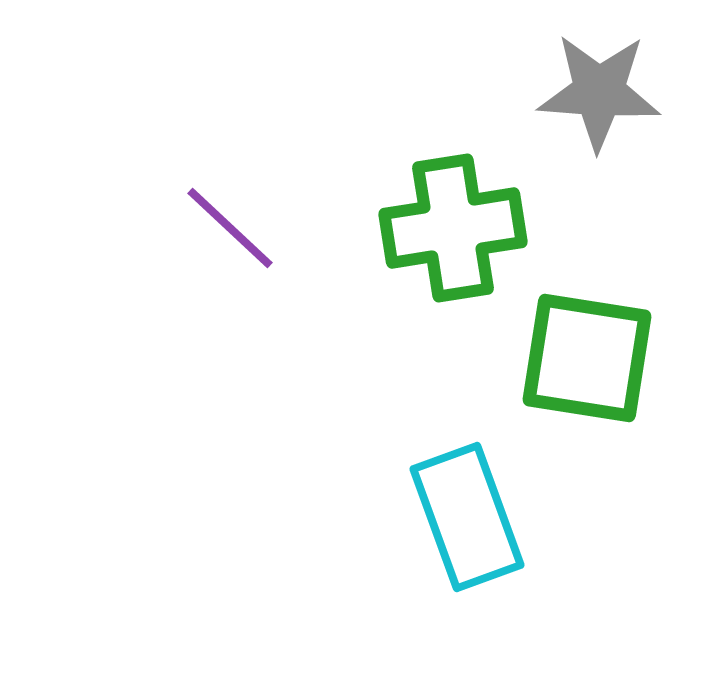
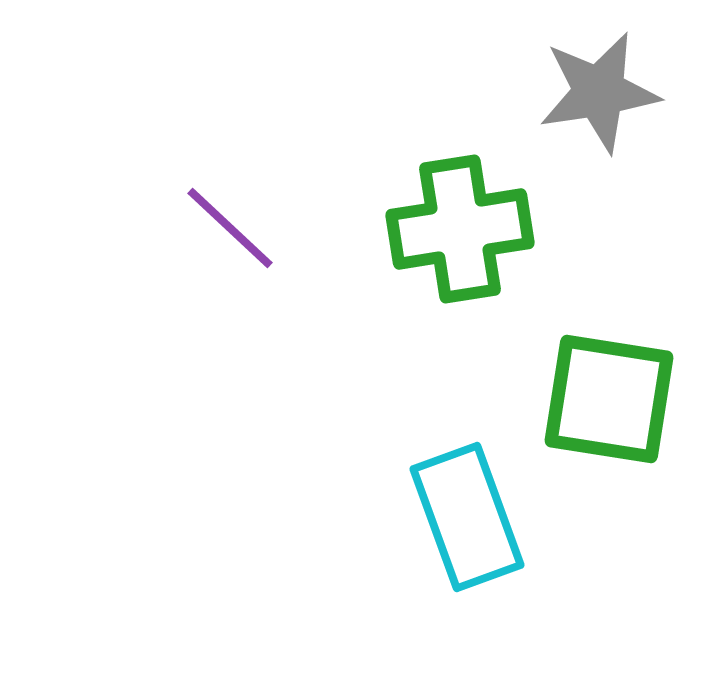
gray star: rotated 13 degrees counterclockwise
green cross: moved 7 px right, 1 px down
green square: moved 22 px right, 41 px down
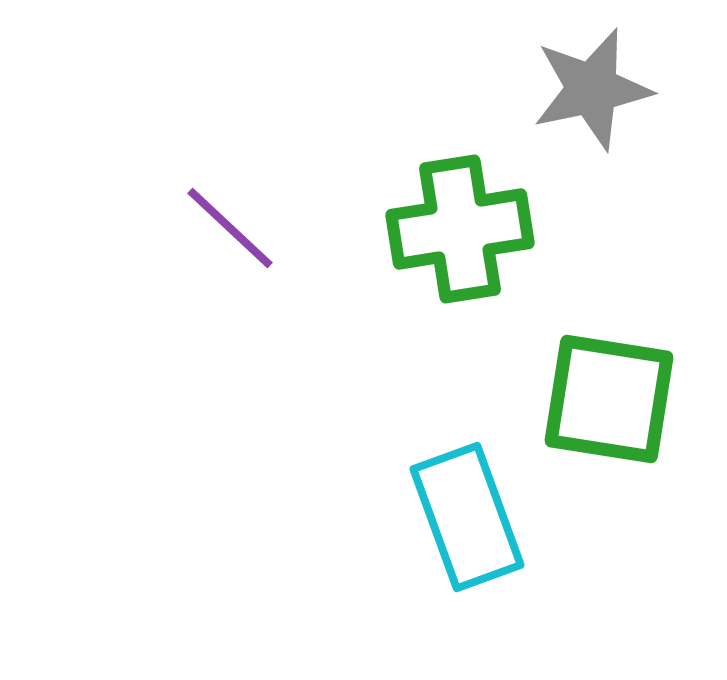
gray star: moved 7 px left, 3 px up; rotated 3 degrees counterclockwise
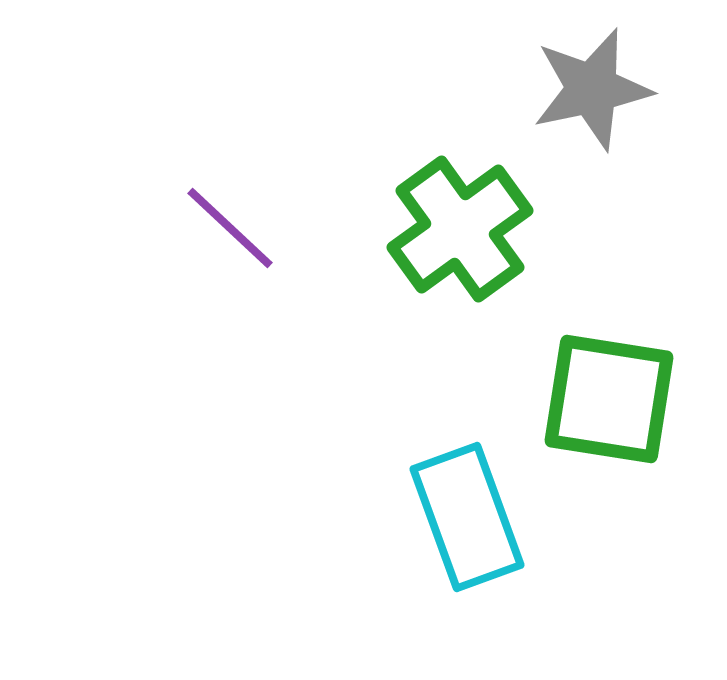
green cross: rotated 27 degrees counterclockwise
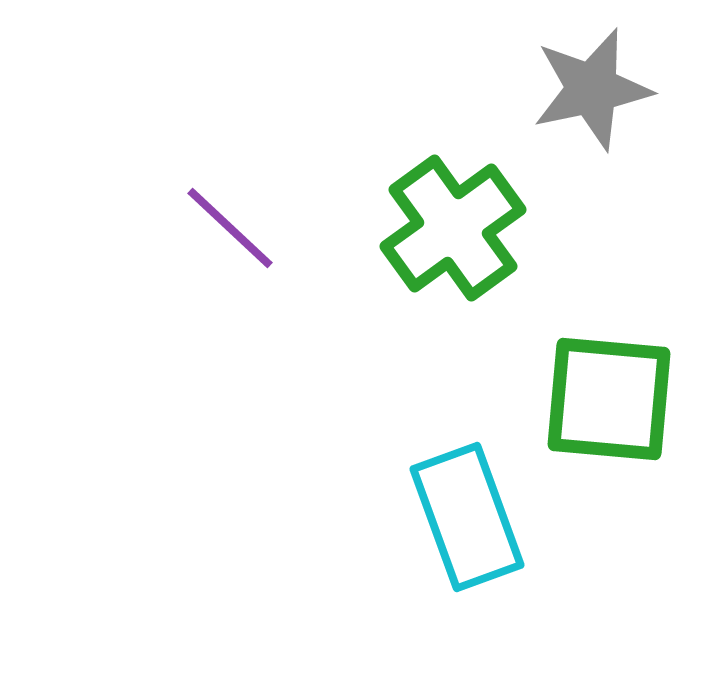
green cross: moved 7 px left, 1 px up
green square: rotated 4 degrees counterclockwise
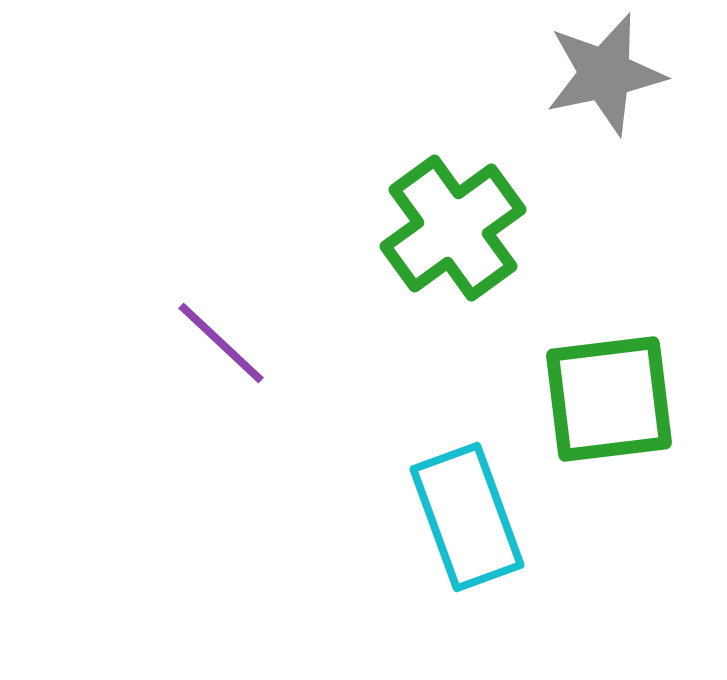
gray star: moved 13 px right, 15 px up
purple line: moved 9 px left, 115 px down
green square: rotated 12 degrees counterclockwise
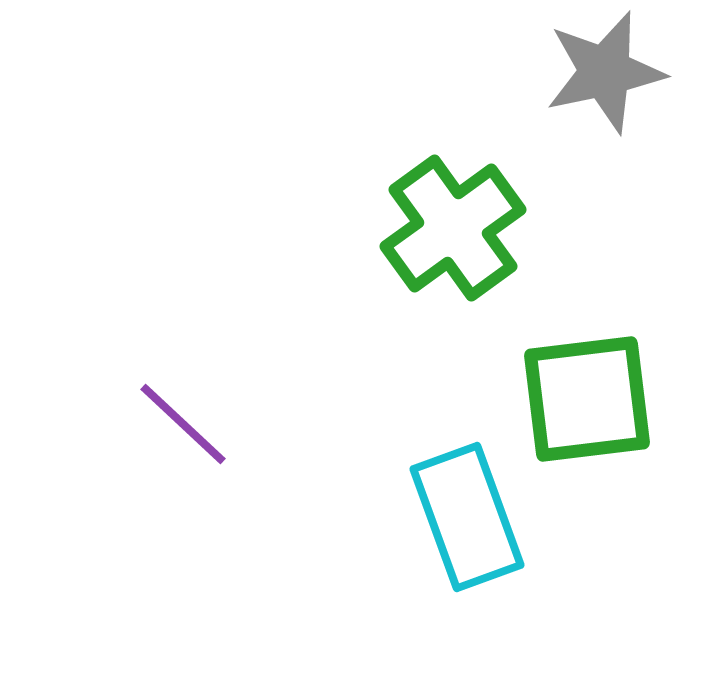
gray star: moved 2 px up
purple line: moved 38 px left, 81 px down
green square: moved 22 px left
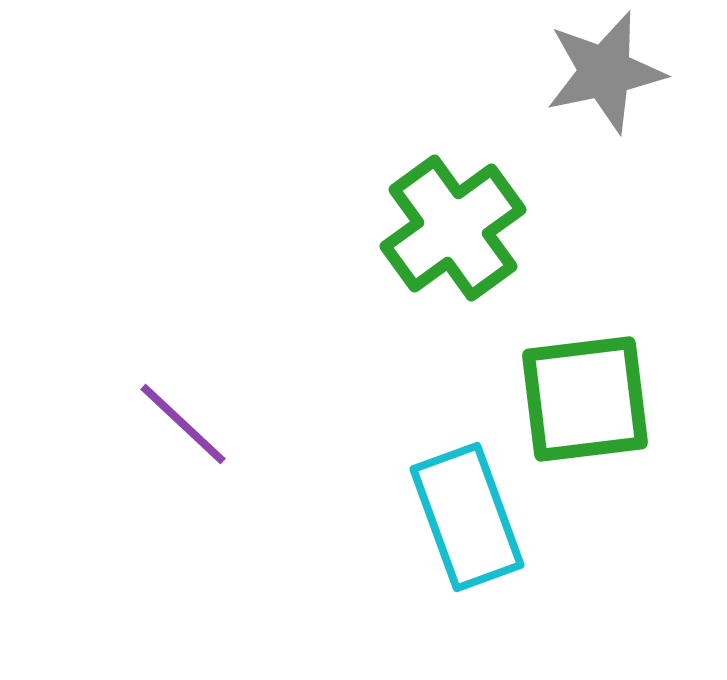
green square: moved 2 px left
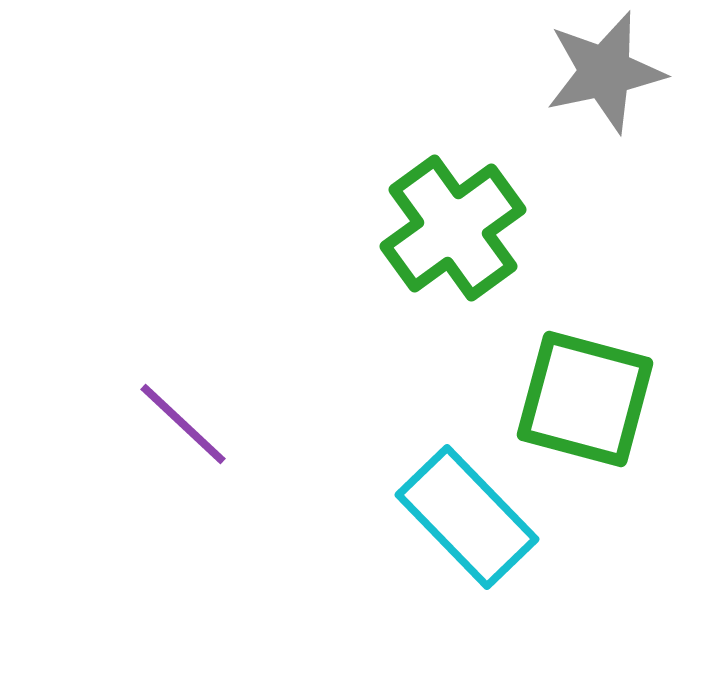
green square: rotated 22 degrees clockwise
cyan rectangle: rotated 24 degrees counterclockwise
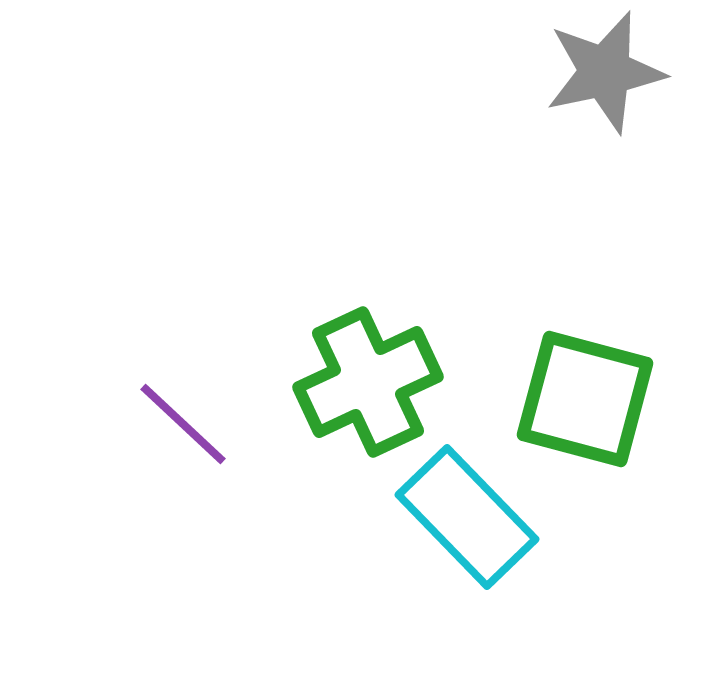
green cross: moved 85 px left, 154 px down; rotated 11 degrees clockwise
